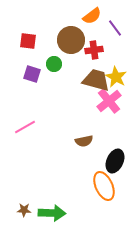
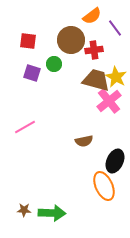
purple square: moved 1 px up
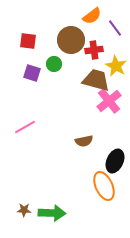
yellow star: moved 11 px up
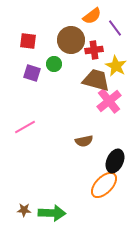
orange ellipse: moved 1 px up; rotated 68 degrees clockwise
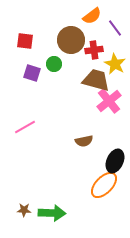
red square: moved 3 px left
yellow star: moved 1 px left, 2 px up
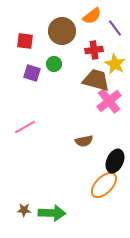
brown circle: moved 9 px left, 9 px up
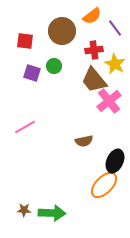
green circle: moved 2 px down
brown trapezoid: moved 2 px left; rotated 144 degrees counterclockwise
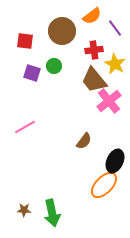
brown semicircle: rotated 42 degrees counterclockwise
green arrow: rotated 76 degrees clockwise
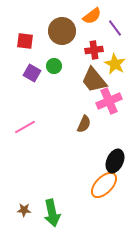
purple square: rotated 12 degrees clockwise
pink cross: rotated 15 degrees clockwise
brown semicircle: moved 17 px up; rotated 12 degrees counterclockwise
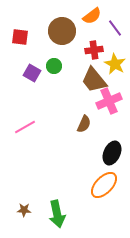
red square: moved 5 px left, 4 px up
black ellipse: moved 3 px left, 8 px up
green arrow: moved 5 px right, 1 px down
